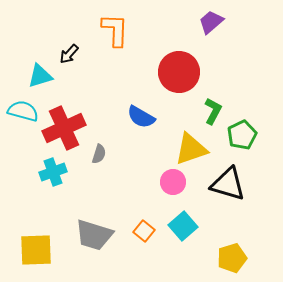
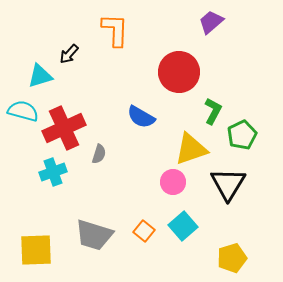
black triangle: rotated 45 degrees clockwise
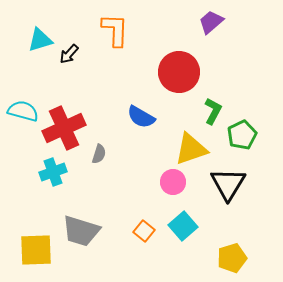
cyan triangle: moved 36 px up
gray trapezoid: moved 13 px left, 4 px up
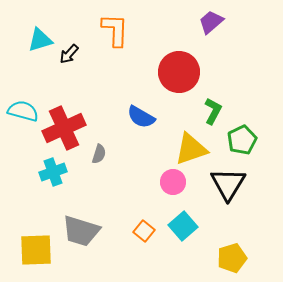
green pentagon: moved 5 px down
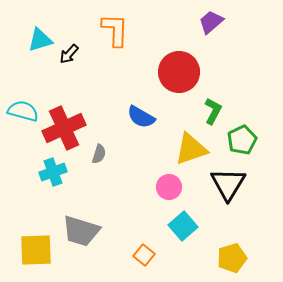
pink circle: moved 4 px left, 5 px down
orange square: moved 24 px down
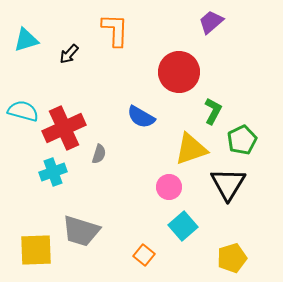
cyan triangle: moved 14 px left
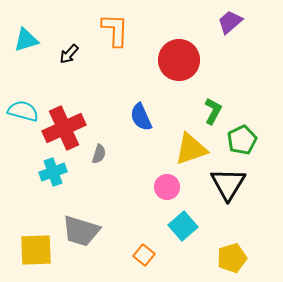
purple trapezoid: moved 19 px right
red circle: moved 12 px up
blue semicircle: rotated 36 degrees clockwise
pink circle: moved 2 px left
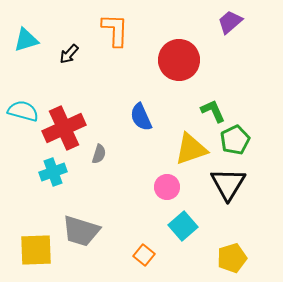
green L-shape: rotated 52 degrees counterclockwise
green pentagon: moved 7 px left
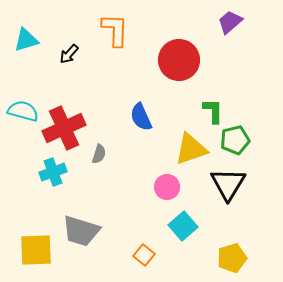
green L-shape: rotated 24 degrees clockwise
green pentagon: rotated 12 degrees clockwise
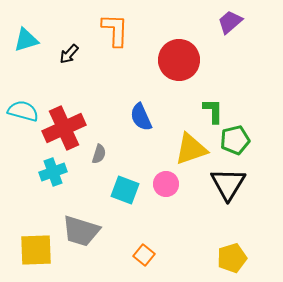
pink circle: moved 1 px left, 3 px up
cyan square: moved 58 px left, 36 px up; rotated 28 degrees counterclockwise
